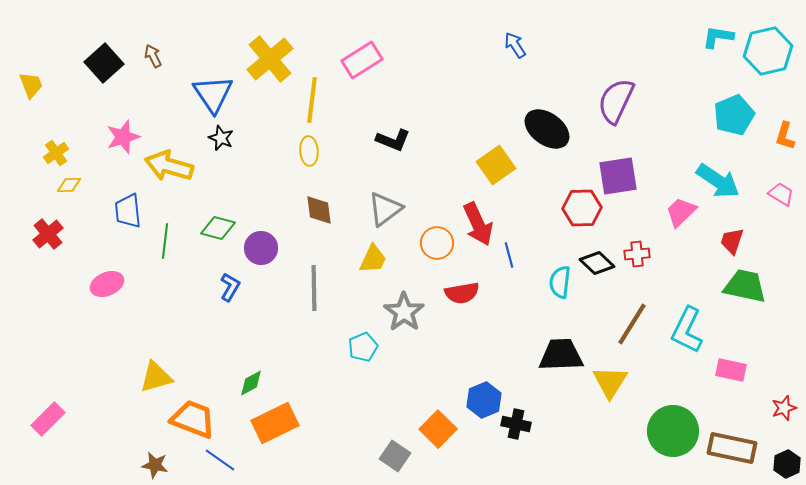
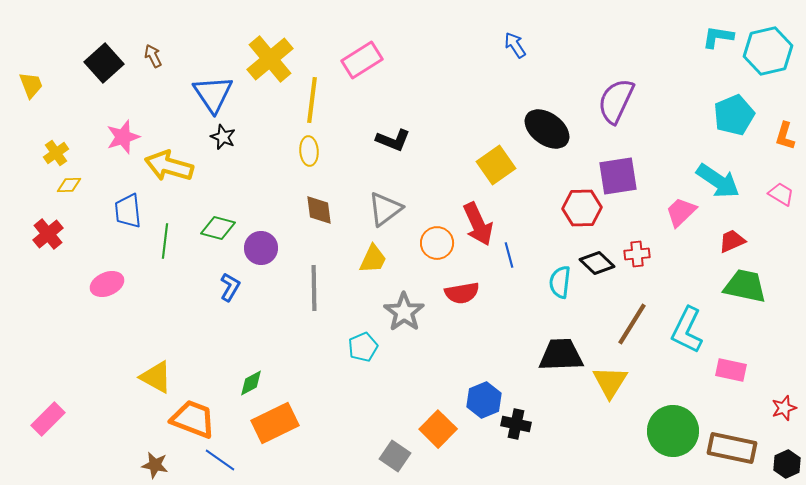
black star at (221, 138): moved 2 px right, 1 px up
red trapezoid at (732, 241): rotated 48 degrees clockwise
yellow triangle at (156, 377): rotated 45 degrees clockwise
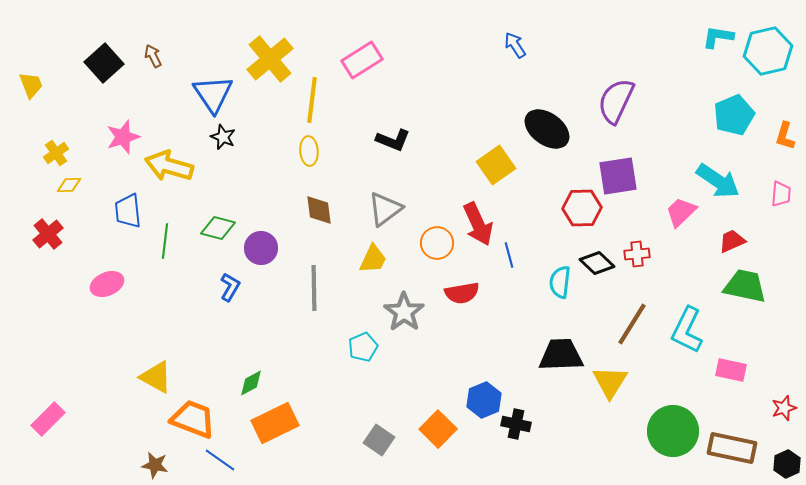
pink trapezoid at (781, 194): rotated 64 degrees clockwise
gray square at (395, 456): moved 16 px left, 16 px up
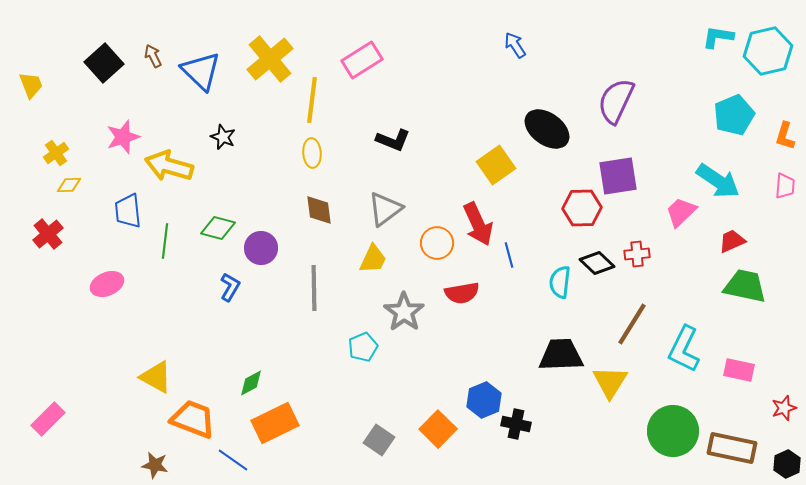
blue triangle at (213, 94): moved 12 px left, 23 px up; rotated 12 degrees counterclockwise
yellow ellipse at (309, 151): moved 3 px right, 2 px down
pink trapezoid at (781, 194): moved 4 px right, 8 px up
cyan L-shape at (687, 330): moved 3 px left, 19 px down
pink rectangle at (731, 370): moved 8 px right
blue line at (220, 460): moved 13 px right
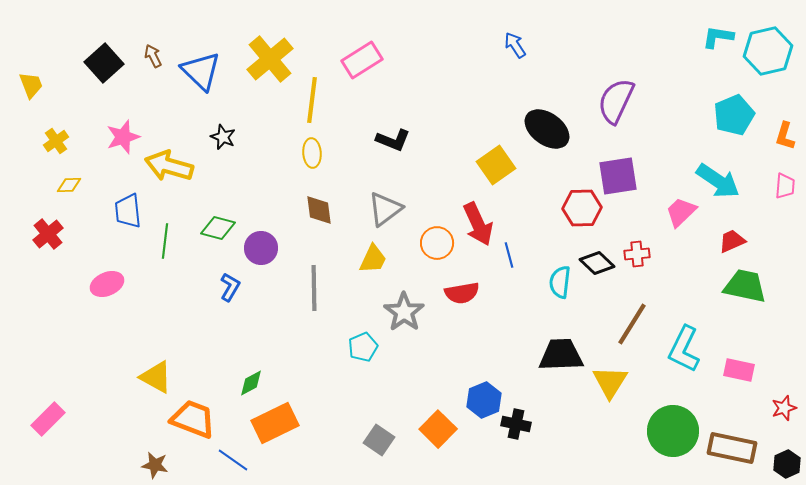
yellow cross at (56, 153): moved 12 px up
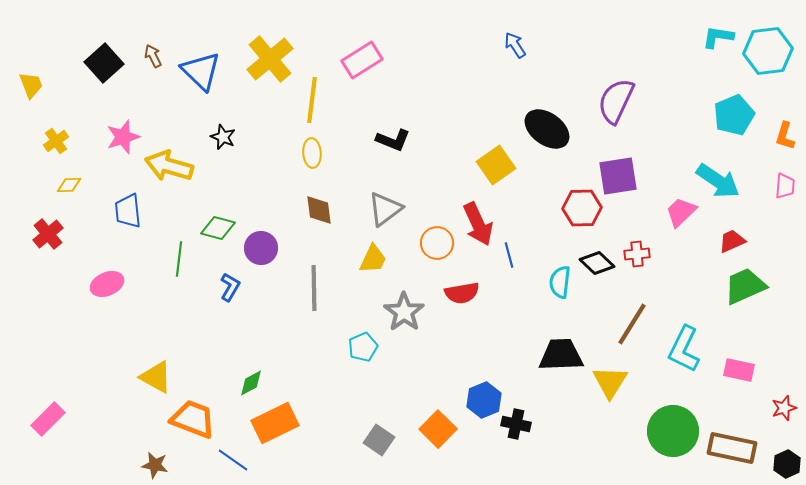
cyan hexagon at (768, 51): rotated 6 degrees clockwise
green line at (165, 241): moved 14 px right, 18 px down
green trapezoid at (745, 286): rotated 36 degrees counterclockwise
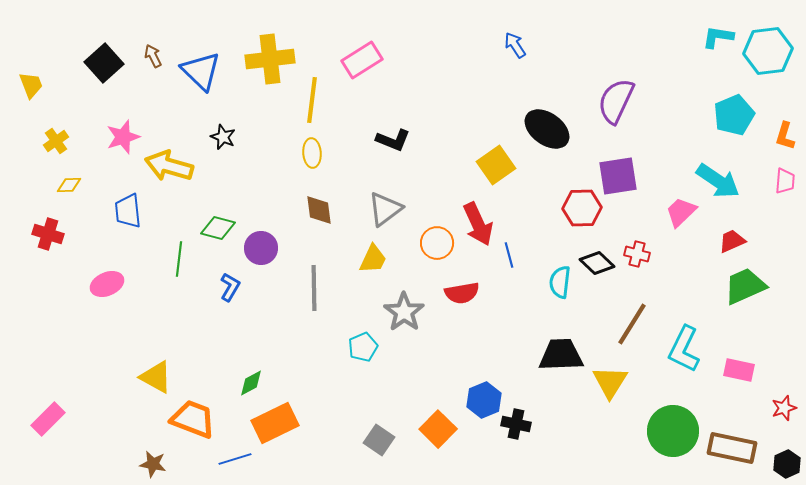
yellow cross at (270, 59): rotated 33 degrees clockwise
pink trapezoid at (785, 186): moved 5 px up
red cross at (48, 234): rotated 32 degrees counterclockwise
red cross at (637, 254): rotated 20 degrees clockwise
blue line at (233, 460): moved 2 px right, 1 px up; rotated 52 degrees counterclockwise
brown star at (155, 465): moved 2 px left, 1 px up
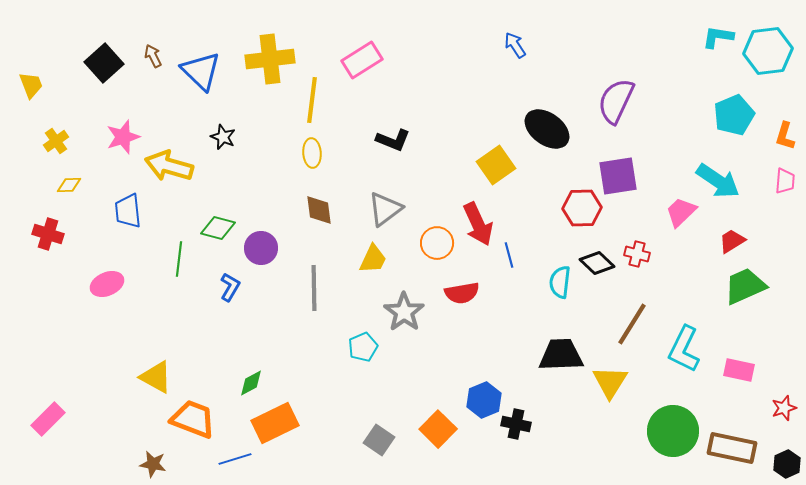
red trapezoid at (732, 241): rotated 8 degrees counterclockwise
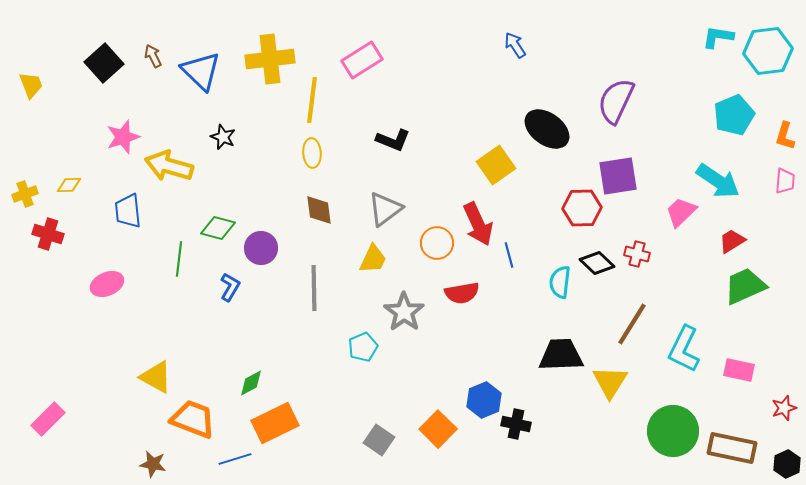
yellow cross at (56, 141): moved 31 px left, 53 px down; rotated 15 degrees clockwise
